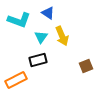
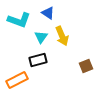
orange rectangle: moved 1 px right
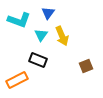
blue triangle: rotated 32 degrees clockwise
cyan triangle: moved 2 px up
black rectangle: rotated 36 degrees clockwise
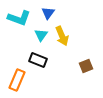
cyan L-shape: moved 2 px up
orange rectangle: rotated 40 degrees counterclockwise
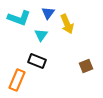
yellow arrow: moved 5 px right, 12 px up
black rectangle: moved 1 px left, 1 px down
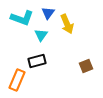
cyan L-shape: moved 3 px right
black rectangle: rotated 36 degrees counterclockwise
